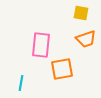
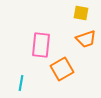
orange square: rotated 20 degrees counterclockwise
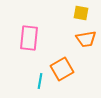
orange trapezoid: rotated 10 degrees clockwise
pink rectangle: moved 12 px left, 7 px up
cyan line: moved 19 px right, 2 px up
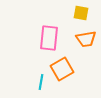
pink rectangle: moved 20 px right
cyan line: moved 1 px right, 1 px down
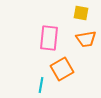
cyan line: moved 3 px down
